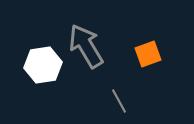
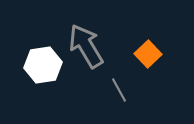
orange square: rotated 24 degrees counterclockwise
gray line: moved 11 px up
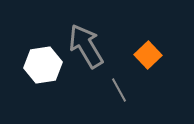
orange square: moved 1 px down
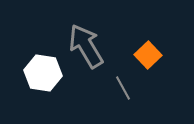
white hexagon: moved 8 px down; rotated 18 degrees clockwise
gray line: moved 4 px right, 2 px up
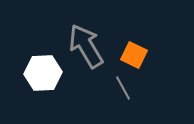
orange square: moved 14 px left; rotated 20 degrees counterclockwise
white hexagon: rotated 12 degrees counterclockwise
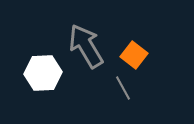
orange square: rotated 12 degrees clockwise
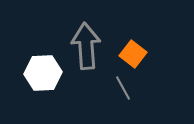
gray arrow: rotated 27 degrees clockwise
orange square: moved 1 px left, 1 px up
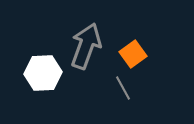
gray arrow: rotated 24 degrees clockwise
orange square: rotated 16 degrees clockwise
